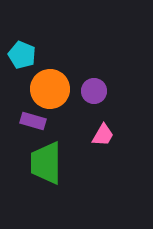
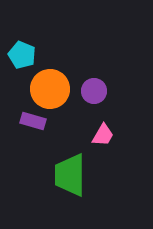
green trapezoid: moved 24 px right, 12 px down
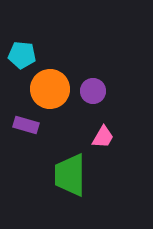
cyan pentagon: rotated 16 degrees counterclockwise
purple circle: moved 1 px left
purple rectangle: moved 7 px left, 4 px down
pink trapezoid: moved 2 px down
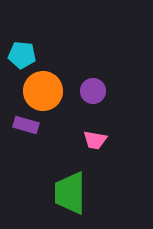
orange circle: moved 7 px left, 2 px down
pink trapezoid: moved 8 px left, 3 px down; rotated 70 degrees clockwise
green trapezoid: moved 18 px down
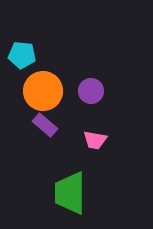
purple circle: moved 2 px left
purple rectangle: moved 19 px right; rotated 25 degrees clockwise
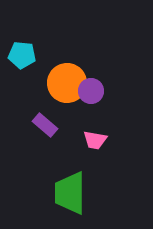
orange circle: moved 24 px right, 8 px up
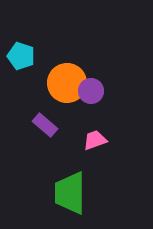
cyan pentagon: moved 1 px left, 1 px down; rotated 12 degrees clockwise
pink trapezoid: rotated 150 degrees clockwise
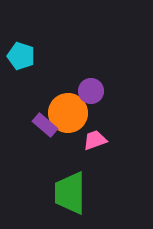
orange circle: moved 1 px right, 30 px down
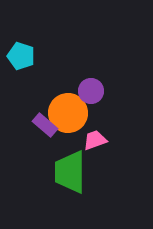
green trapezoid: moved 21 px up
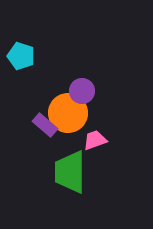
purple circle: moved 9 px left
